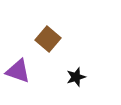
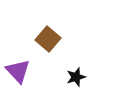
purple triangle: rotated 28 degrees clockwise
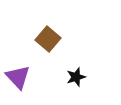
purple triangle: moved 6 px down
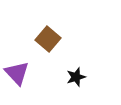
purple triangle: moved 1 px left, 4 px up
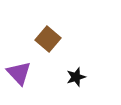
purple triangle: moved 2 px right
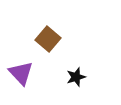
purple triangle: moved 2 px right
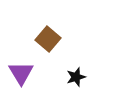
purple triangle: rotated 12 degrees clockwise
